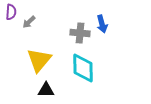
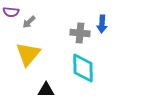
purple semicircle: rotated 91 degrees clockwise
blue arrow: rotated 18 degrees clockwise
yellow triangle: moved 11 px left, 6 px up
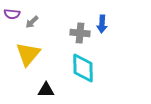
purple semicircle: moved 1 px right, 2 px down
gray arrow: moved 3 px right
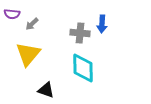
gray arrow: moved 2 px down
black triangle: rotated 18 degrees clockwise
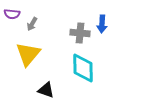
gray arrow: rotated 16 degrees counterclockwise
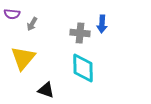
yellow triangle: moved 5 px left, 4 px down
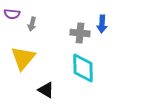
gray arrow: rotated 16 degrees counterclockwise
black triangle: rotated 12 degrees clockwise
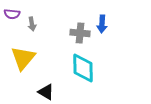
gray arrow: rotated 24 degrees counterclockwise
black triangle: moved 2 px down
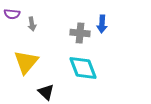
yellow triangle: moved 3 px right, 4 px down
cyan diamond: rotated 20 degrees counterclockwise
black triangle: rotated 12 degrees clockwise
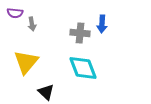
purple semicircle: moved 3 px right, 1 px up
